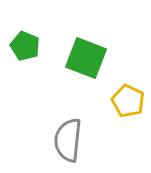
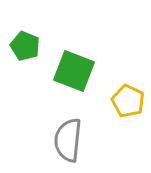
green square: moved 12 px left, 13 px down
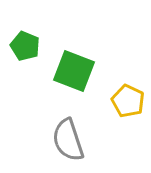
gray semicircle: rotated 24 degrees counterclockwise
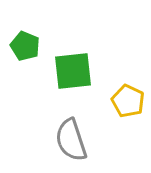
green square: moved 1 px left; rotated 27 degrees counterclockwise
gray semicircle: moved 3 px right
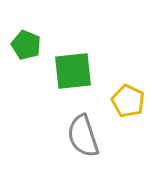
green pentagon: moved 1 px right, 1 px up
gray semicircle: moved 12 px right, 4 px up
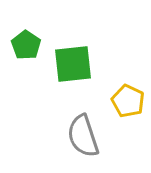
green pentagon: rotated 12 degrees clockwise
green square: moved 7 px up
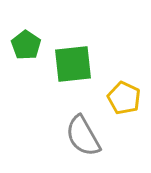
yellow pentagon: moved 4 px left, 3 px up
gray semicircle: rotated 12 degrees counterclockwise
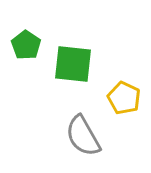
green square: rotated 12 degrees clockwise
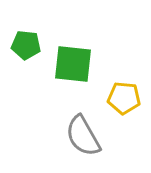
green pentagon: rotated 28 degrees counterclockwise
yellow pentagon: rotated 20 degrees counterclockwise
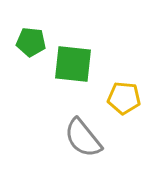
green pentagon: moved 5 px right, 3 px up
gray semicircle: moved 2 px down; rotated 9 degrees counterclockwise
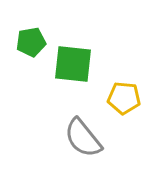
green pentagon: rotated 16 degrees counterclockwise
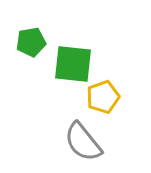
yellow pentagon: moved 21 px left, 1 px up; rotated 24 degrees counterclockwise
gray semicircle: moved 4 px down
